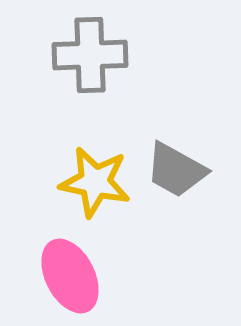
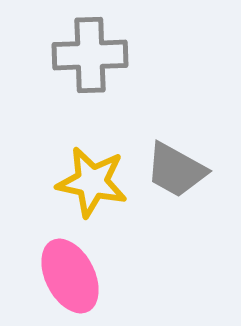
yellow star: moved 3 px left
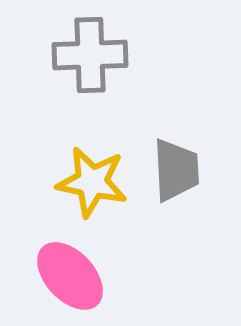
gray trapezoid: rotated 122 degrees counterclockwise
pink ellipse: rotated 16 degrees counterclockwise
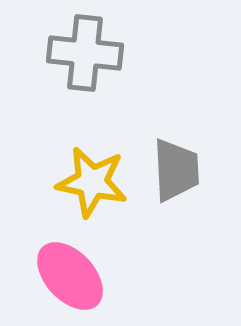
gray cross: moved 5 px left, 2 px up; rotated 8 degrees clockwise
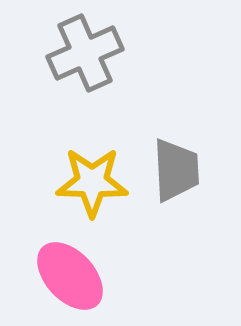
gray cross: rotated 30 degrees counterclockwise
yellow star: rotated 10 degrees counterclockwise
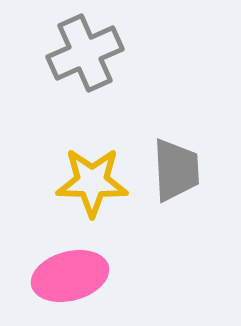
pink ellipse: rotated 62 degrees counterclockwise
